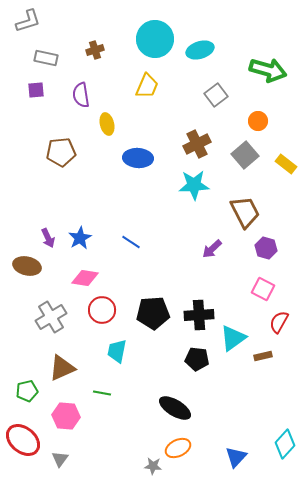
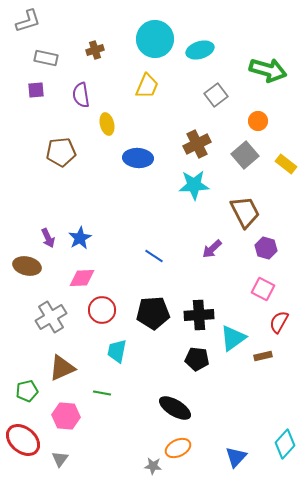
blue line at (131, 242): moved 23 px right, 14 px down
pink diamond at (85, 278): moved 3 px left; rotated 12 degrees counterclockwise
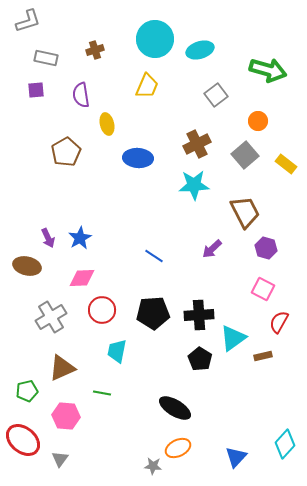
brown pentagon at (61, 152): moved 5 px right; rotated 24 degrees counterclockwise
black pentagon at (197, 359): moved 3 px right; rotated 25 degrees clockwise
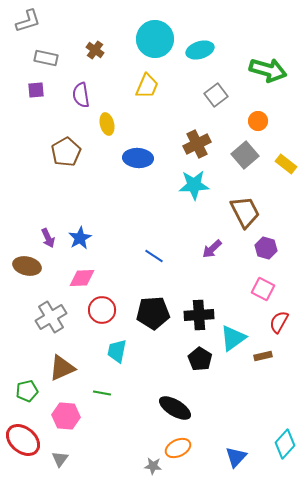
brown cross at (95, 50): rotated 36 degrees counterclockwise
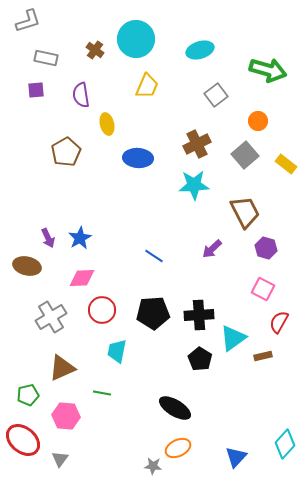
cyan circle at (155, 39): moved 19 px left
green pentagon at (27, 391): moved 1 px right, 4 px down
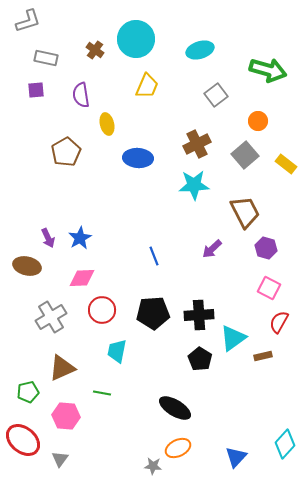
blue line at (154, 256): rotated 36 degrees clockwise
pink square at (263, 289): moved 6 px right, 1 px up
green pentagon at (28, 395): moved 3 px up
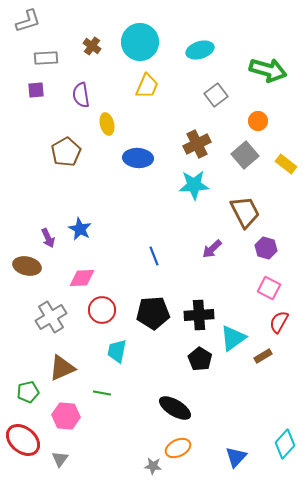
cyan circle at (136, 39): moved 4 px right, 3 px down
brown cross at (95, 50): moved 3 px left, 4 px up
gray rectangle at (46, 58): rotated 15 degrees counterclockwise
blue star at (80, 238): moved 9 px up; rotated 15 degrees counterclockwise
brown rectangle at (263, 356): rotated 18 degrees counterclockwise
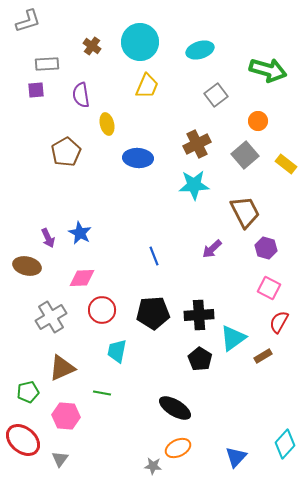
gray rectangle at (46, 58): moved 1 px right, 6 px down
blue star at (80, 229): moved 4 px down
